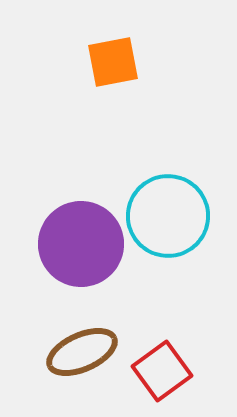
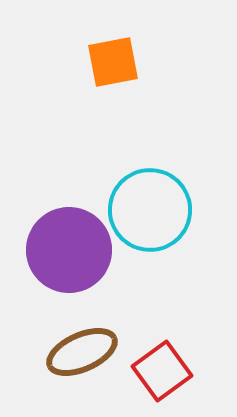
cyan circle: moved 18 px left, 6 px up
purple circle: moved 12 px left, 6 px down
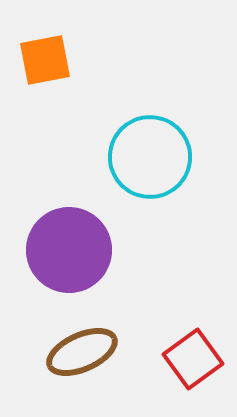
orange square: moved 68 px left, 2 px up
cyan circle: moved 53 px up
red square: moved 31 px right, 12 px up
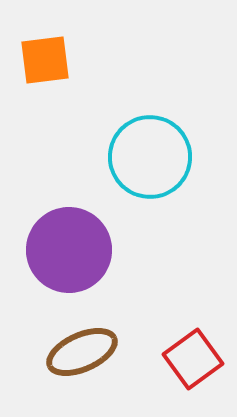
orange square: rotated 4 degrees clockwise
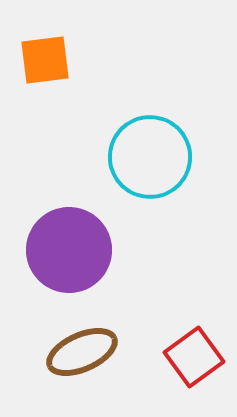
red square: moved 1 px right, 2 px up
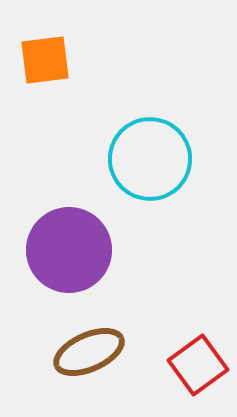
cyan circle: moved 2 px down
brown ellipse: moved 7 px right
red square: moved 4 px right, 8 px down
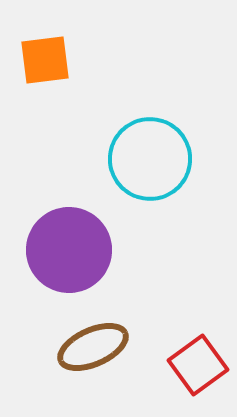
brown ellipse: moved 4 px right, 5 px up
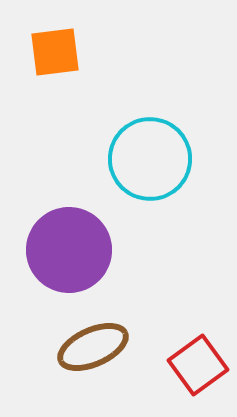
orange square: moved 10 px right, 8 px up
